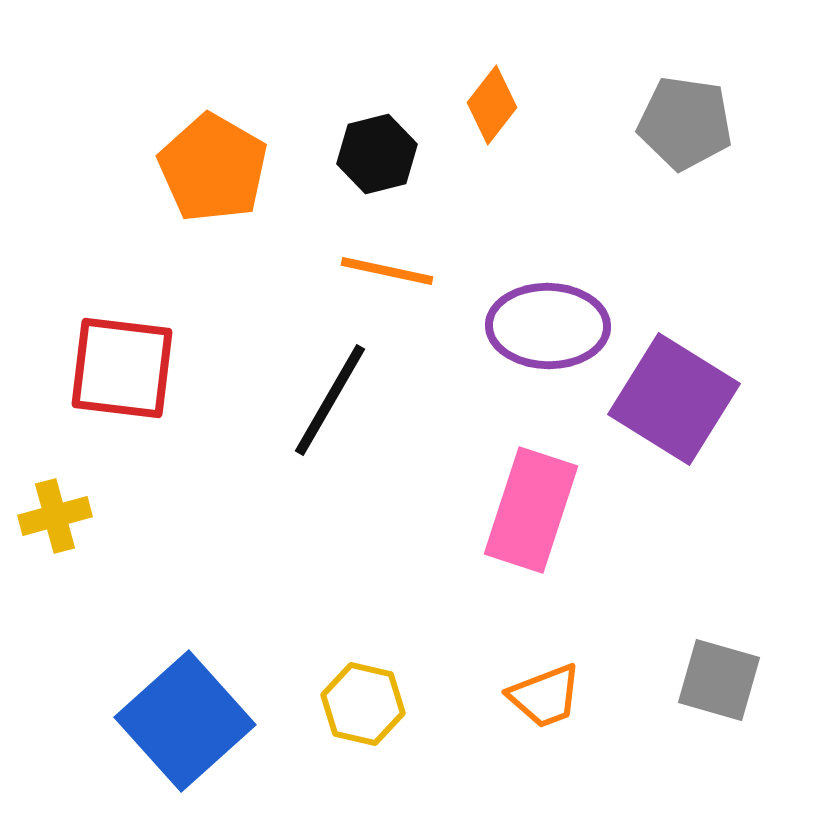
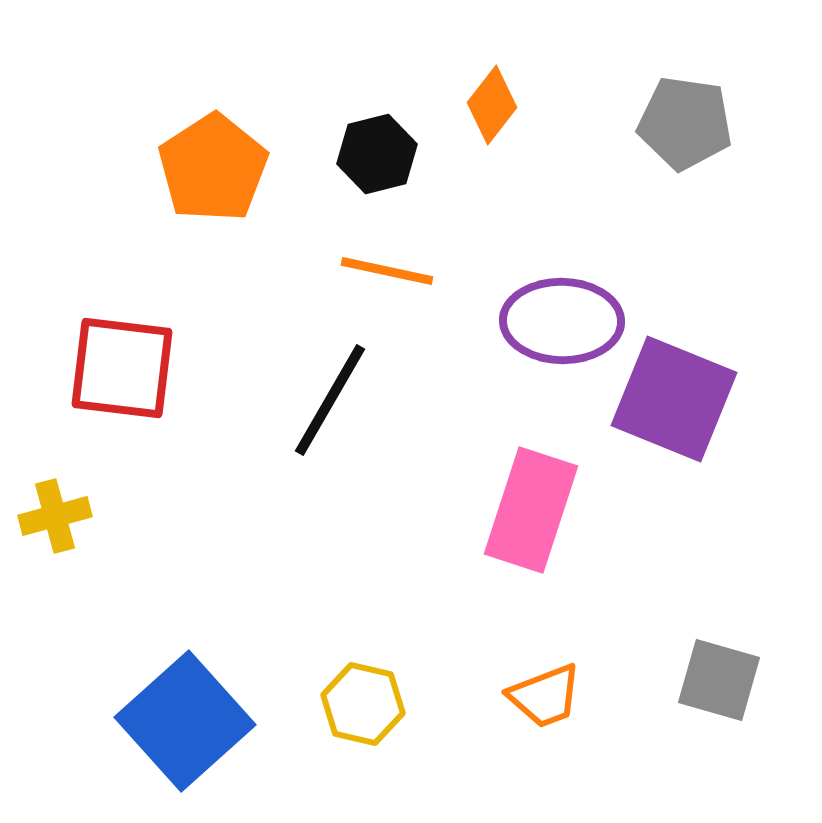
orange pentagon: rotated 9 degrees clockwise
purple ellipse: moved 14 px right, 5 px up
purple square: rotated 10 degrees counterclockwise
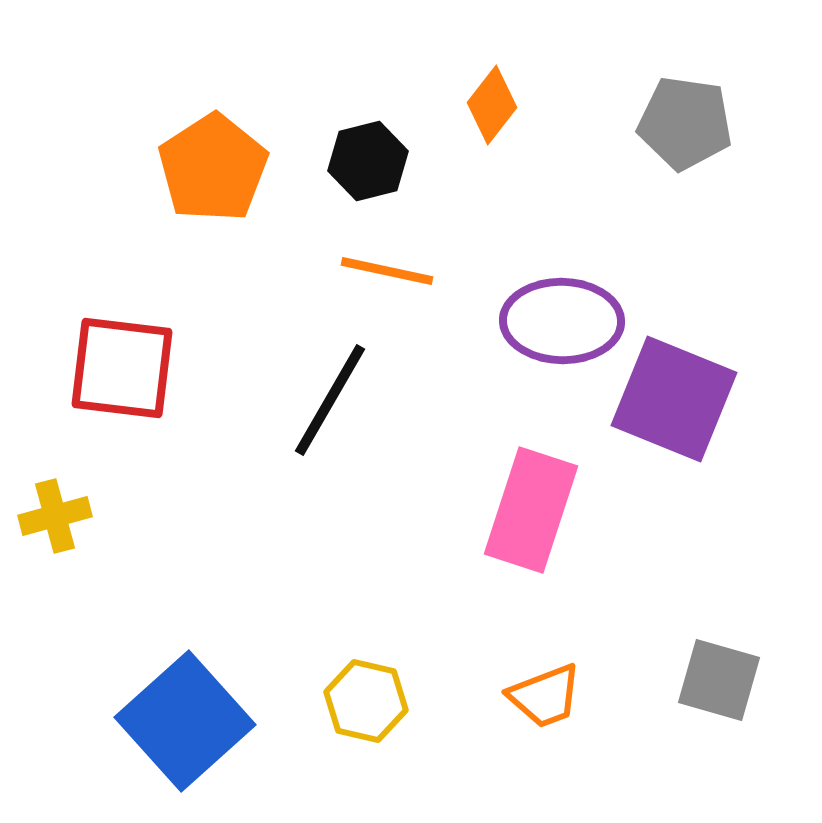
black hexagon: moved 9 px left, 7 px down
yellow hexagon: moved 3 px right, 3 px up
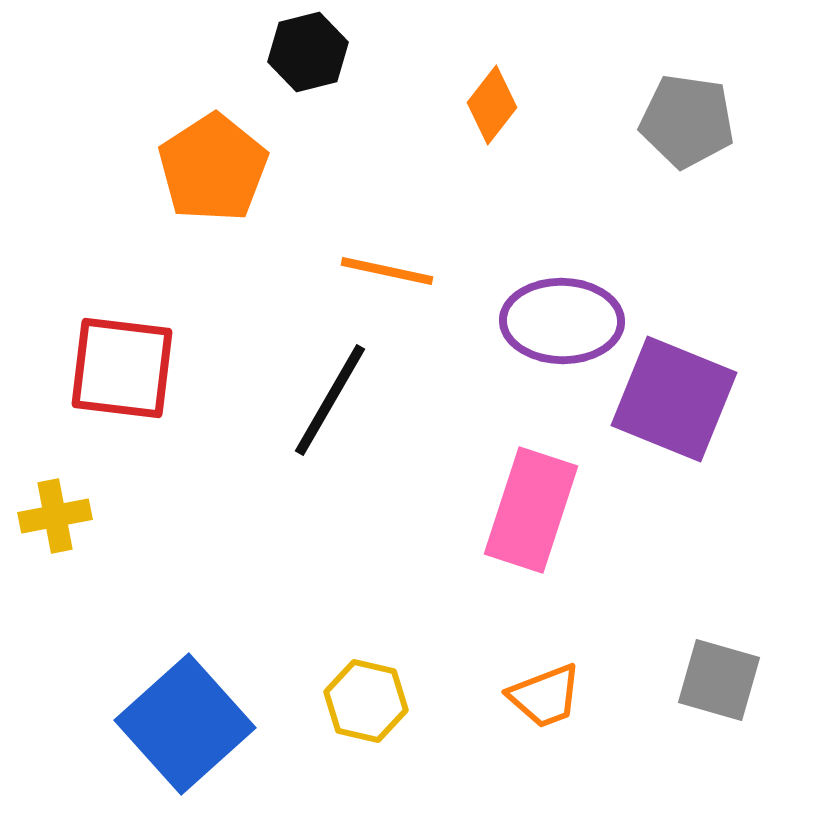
gray pentagon: moved 2 px right, 2 px up
black hexagon: moved 60 px left, 109 px up
yellow cross: rotated 4 degrees clockwise
blue square: moved 3 px down
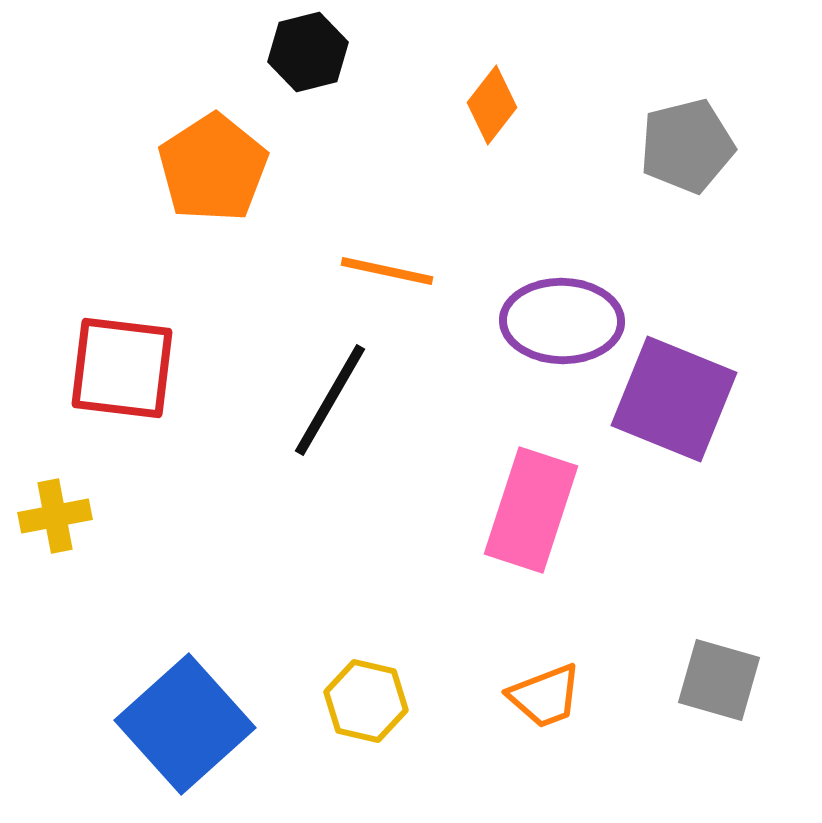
gray pentagon: moved 25 px down; rotated 22 degrees counterclockwise
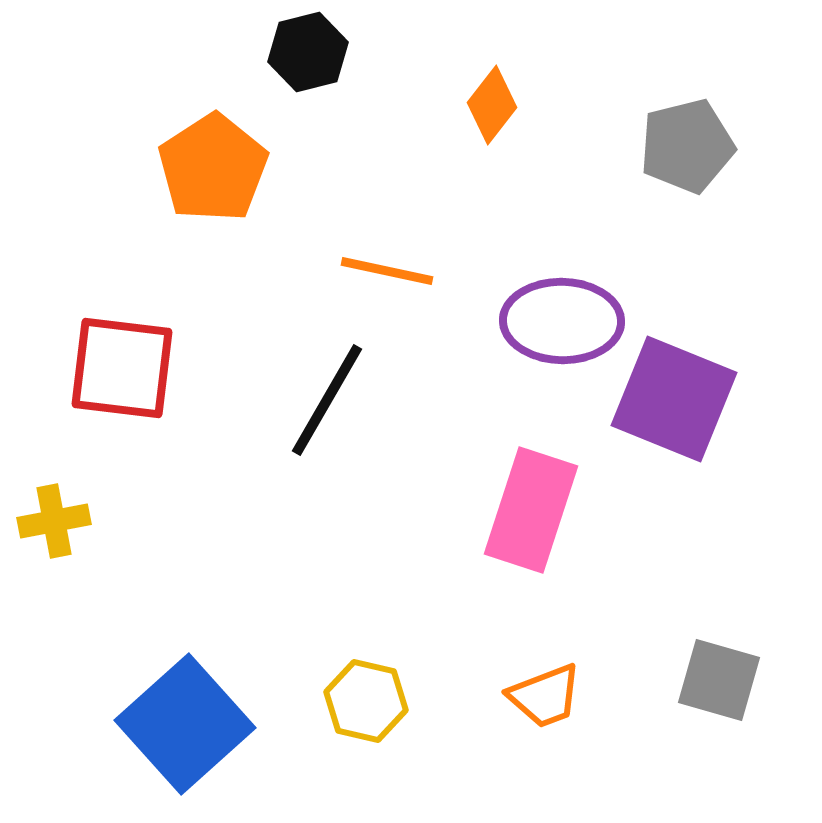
black line: moved 3 px left
yellow cross: moved 1 px left, 5 px down
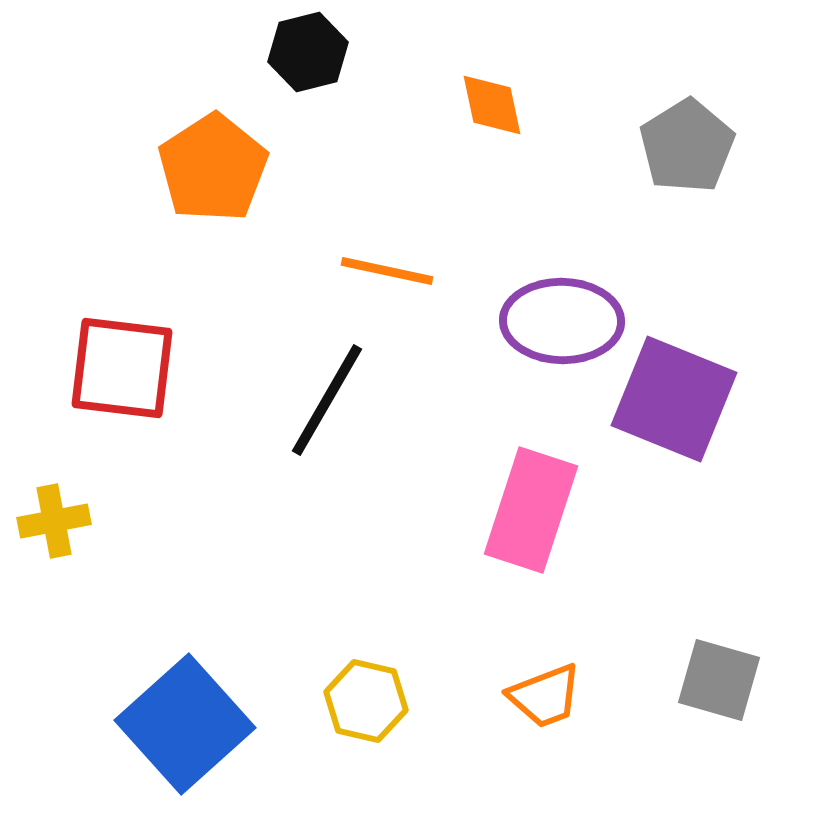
orange diamond: rotated 50 degrees counterclockwise
gray pentagon: rotated 18 degrees counterclockwise
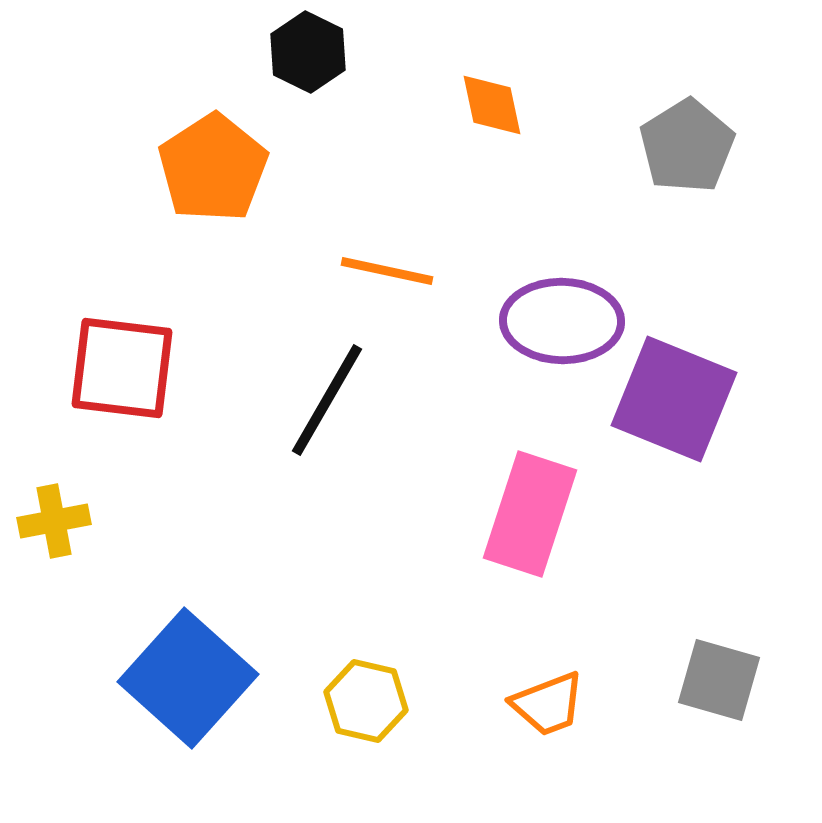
black hexagon: rotated 20 degrees counterclockwise
pink rectangle: moved 1 px left, 4 px down
orange trapezoid: moved 3 px right, 8 px down
blue square: moved 3 px right, 46 px up; rotated 6 degrees counterclockwise
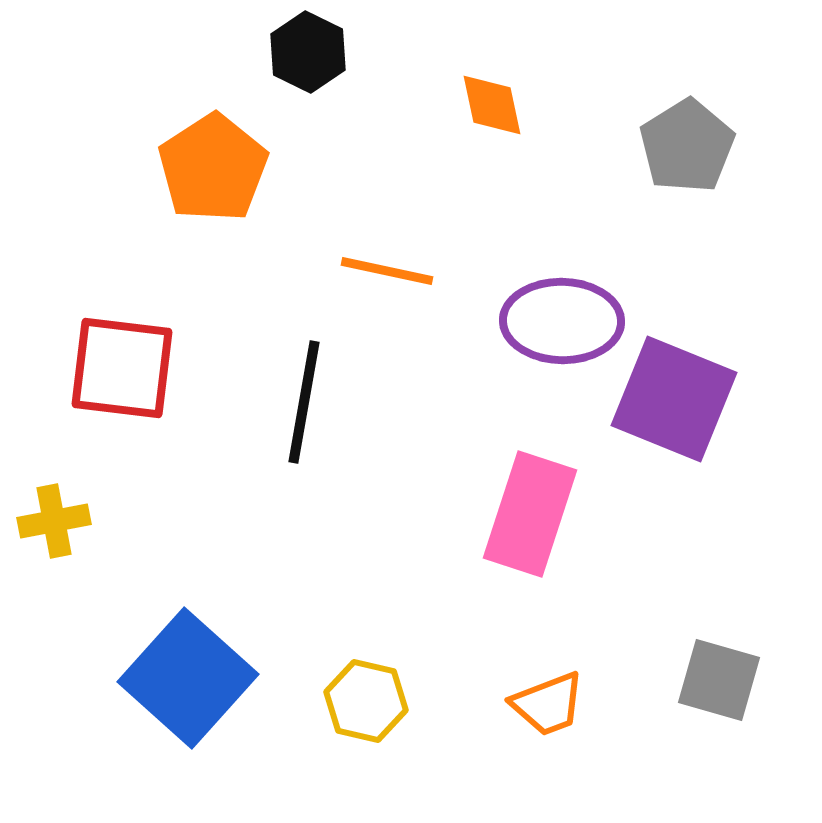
black line: moved 23 px left, 2 px down; rotated 20 degrees counterclockwise
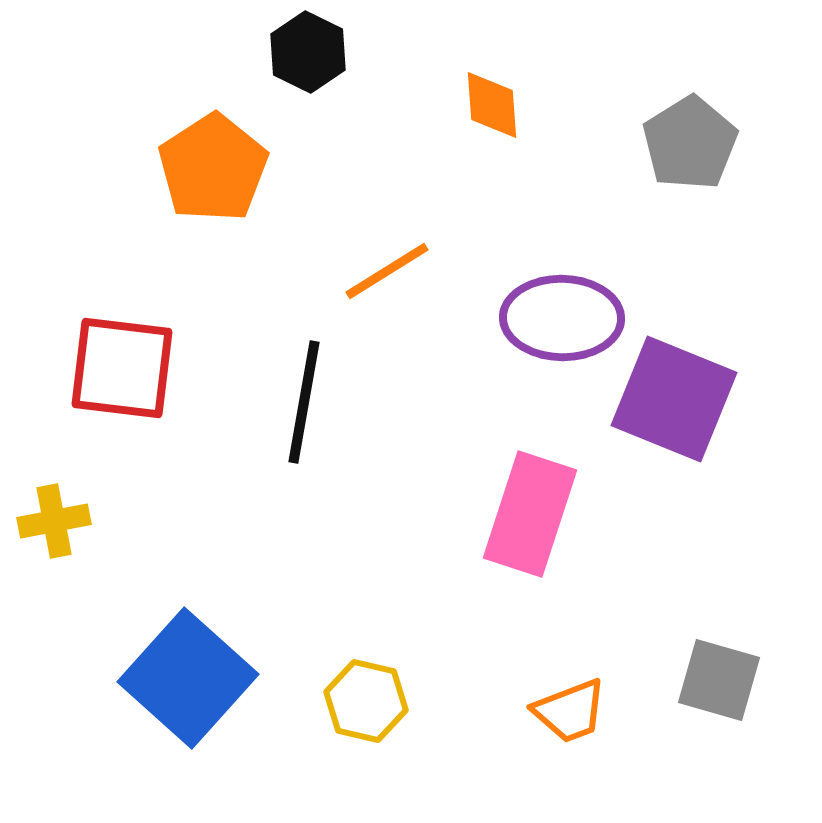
orange diamond: rotated 8 degrees clockwise
gray pentagon: moved 3 px right, 3 px up
orange line: rotated 44 degrees counterclockwise
purple ellipse: moved 3 px up
orange trapezoid: moved 22 px right, 7 px down
